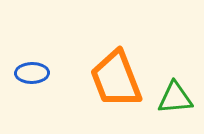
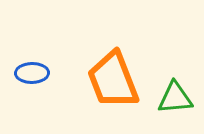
orange trapezoid: moved 3 px left, 1 px down
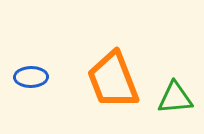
blue ellipse: moved 1 px left, 4 px down
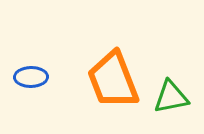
green triangle: moved 4 px left, 1 px up; rotated 6 degrees counterclockwise
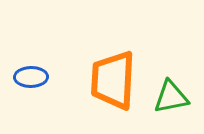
orange trapezoid: rotated 24 degrees clockwise
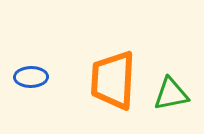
green triangle: moved 3 px up
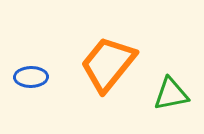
orange trapezoid: moved 5 px left, 16 px up; rotated 36 degrees clockwise
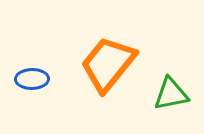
blue ellipse: moved 1 px right, 2 px down
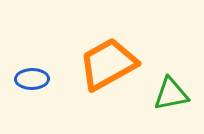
orange trapezoid: rotated 22 degrees clockwise
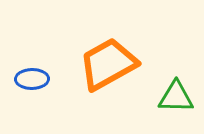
green triangle: moved 5 px right, 3 px down; rotated 12 degrees clockwise
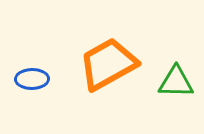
green triangle: moved 15 px up
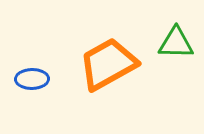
green triangle: moved 39 px up
